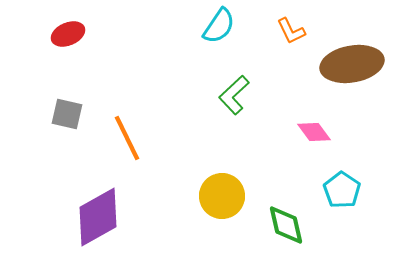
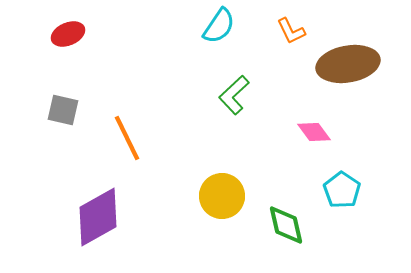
brown ellipse: moved 4 px left
gray square: moved 4 px left, 4 px up
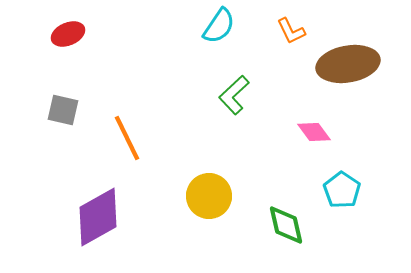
yellow circle: moved 13 px left
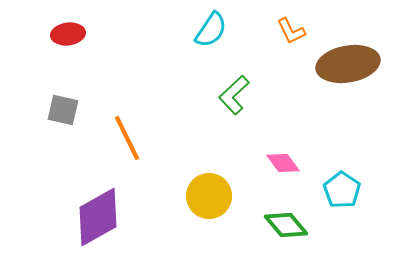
cyan semicircle: moved 8 px left, 4 px down
red ellipse: rotated 16 degrees clockwise
pink diamond: moved 31 px left, 31 px down
green diamond: rotated 27 degrees counterclockwise
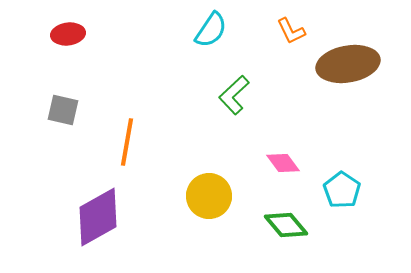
orange line: moved 4 px down; rotated 36 degrees clockwise
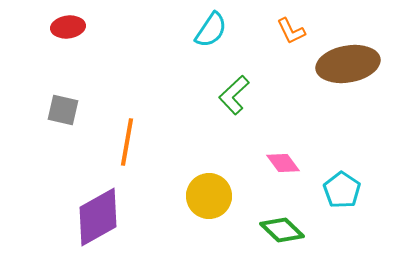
red ellipse: moved 7 px up
green diamond: moved 4 px left, 5 px down; rotated 6 degrees counterclockwise
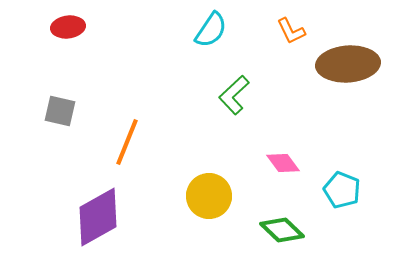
brown ellipse: rotated 6 degrees clockwise
gray square: moved 3 px left, 1 px down
orange line: rotated 12 degrees clockwise
cyan pentagon: rotated 12 degrees counterclockwise
